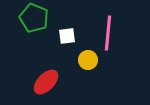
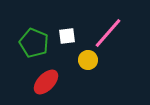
green pentagon: moved 25 px down
pink line: rotated 36 degrees clockwise
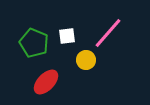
yellow circle: moved 2 px left
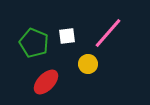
yellow circle: moved 2 px right, 4 px down
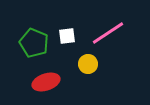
pink line: rotated 16 degrees clockwise
red ellipse: rotated 28 degrees clockwise
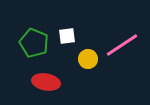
pink line: moved 14 px right, 12 px down
yellow circle: moved 5 px up
red ellipse: rotated 28 degrees clockwise
